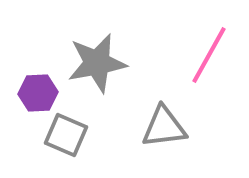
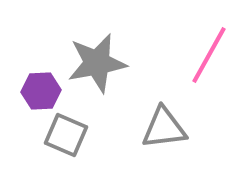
purple hexagon: moved 3 px right, 2 px up
gray triangle: moved 1 px down
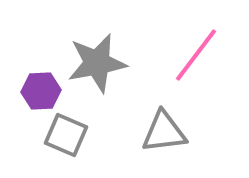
pink line: moved 13 px left; rotated 8 degrees clockwise
gray triangle: moved 4 px down
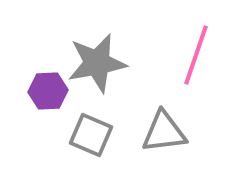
pink line: rotated 18 degrees counterclockwise
purple hexagon: moved 7 px right
gray square: moved 25 px right
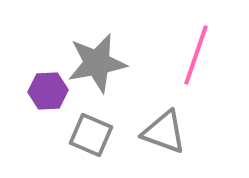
gray triangle: rotated 27 degrees clockwise
